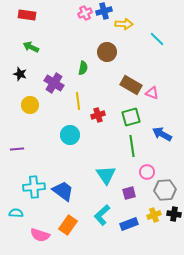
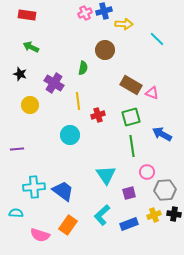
brown circle: moved 2 px left, 2 px up
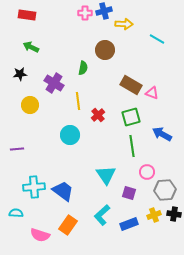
pink cross: rotated 24 degrees clockwise
cyan line: rotated 14 degrees counterclockwise
black star: rotated 24 degrees counterclockwise
red cross: rotated 24 degrees counterclockwise
purple square: rotated 32 degrees clockwise
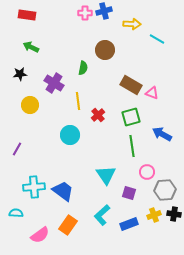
yellow arrow: moved 8 px right
purple line: rotated 56 degrees counterclockwise
pink semicircle: rotated 54 degrees counterclockwise
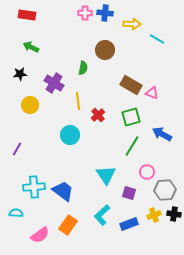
blue cross: moved 1 px right, 2 px down; rotated 21 degrees clockwise
green line: rotated 40 degrees clockwise
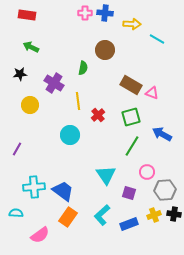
orange rectangle: moved 8 px up
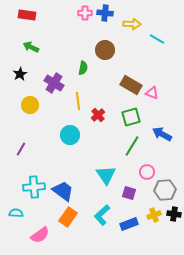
black star: rotated 24 degrees counterclockwise
purple line: moved 4 px right
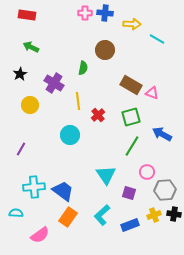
blue rectangle: moved 1 px right, 1 px down
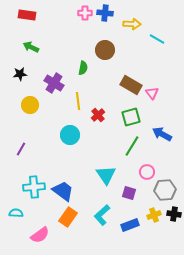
black star: rotated 24 degrees clockwise
pink triangle: rotated 32 degrees clockwise
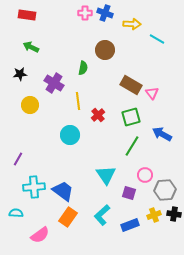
blue cross: rotated 14 degrees clockwise
purple line: moved 3 px left, 10 px down
pink circle: moved 2 px left, 3 px down
